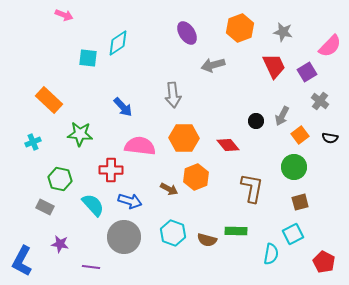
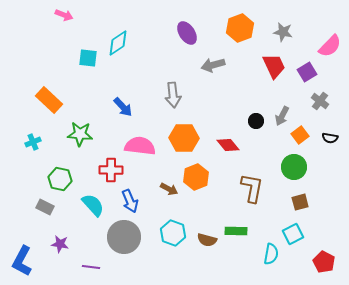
blue arrow at (130, 201): rotated 50 degrees clockwise
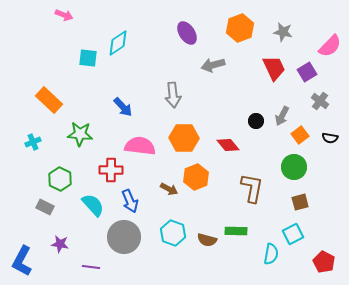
red trapezoid at (274, 66): moved 2 px down
green hexagon at (60, 179): rotated 15 degrees clockwise
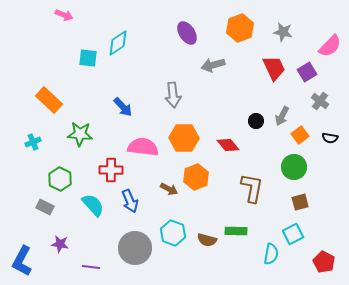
pink semicircle at (140, 146): moved 3 px right, 1 px down
gray circle at (124, 237): moved 11 px right, 11 px down
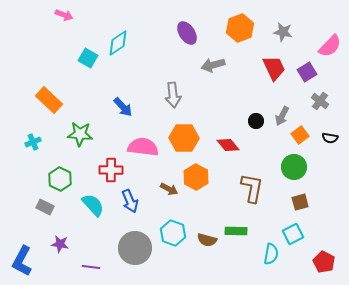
cyan square at (88, 58): rotated 24 degrees clockwise
orange hexagon at (196, 177): rotated 10 degrees counterclockwise
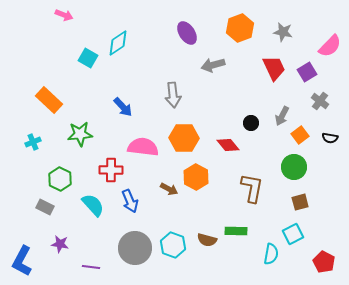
black circle at (256, 121): moved 5 px left, 2 px down
green star at (80, 134): rotated 10 degrees counterclockwise
cyan hexagon at (173, 233): moved 12 px down
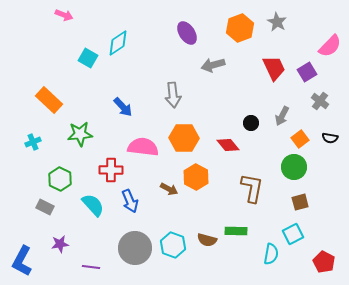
gray star at (283, 32): moved 6 px left, 10 px up; rotated 18 degrees clockwise
orange square at (300, 135): moved 4 px down
purple star at (60, 244): rotated 18 degrees counterclockwise
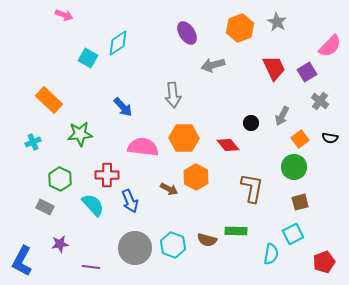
red cross at (111, 170): moved 4 px left, 5 px down
red pentagon at (324, 262): rotated 25 degrees clockwise
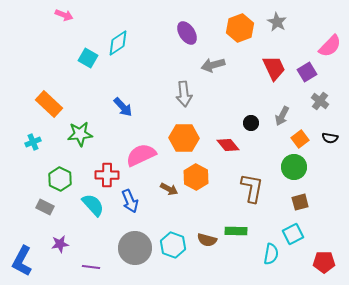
gray arrow at (173, 95): moved 11 px right, 1 px up
orange rectangle at (49, 100): moved 4 px down
pink semicircle at (143, 147): moved 2 px left, 8 px down; rotated 32 degrees counterclockwise
red pentagon at (324, 262): rotated 20 degrees clockwise
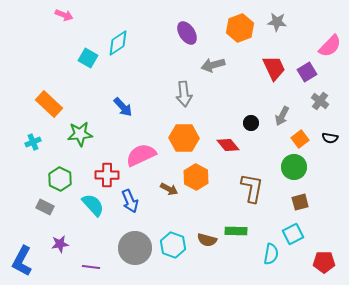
gray star at (277, 22): rotated 24 degrees counterclockwise
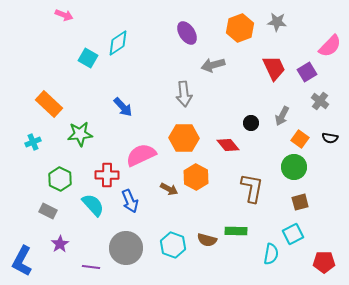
orange square at (300, 139): rotated 18 degrees counterclockwise
gray rectangle at (45, 207): moved 3 px right, 4 px down
purple star at (60, 244): rotated 24 degrees counterclockwise
gray circle at (135, 248): moved 9 px left
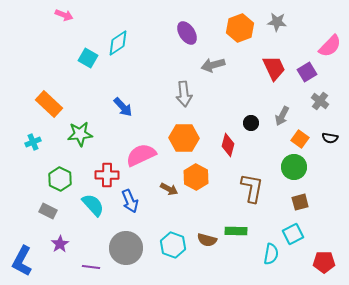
red diamond at (228, 145): rotated 55 degrees clockwise
